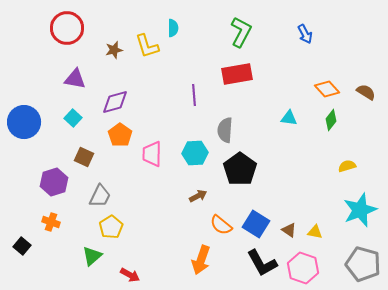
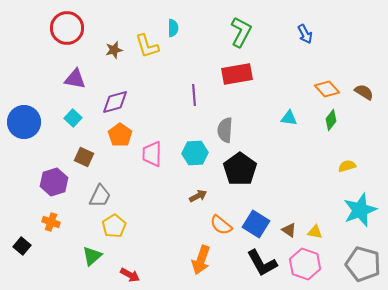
brown semicircle: moved 2 px left
yellow pentagon: moved 3 px right, 1 px up
pink hexagon: moved 2 px right, 4 px up
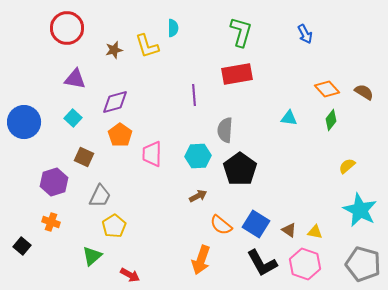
green L-shape: rotated 12 degrees counterclockwise
cyan hexagon: moved 3 px right, 3 px down
yellow semicircle: rotated 24 degrees counterclockwise
cyan star: rotated 24 degrees counterclockwise
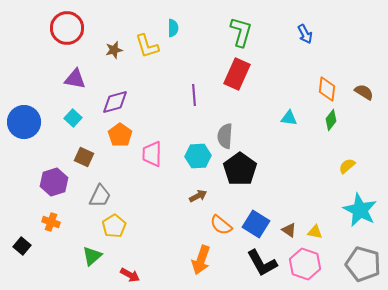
red rectangle: rotated 56 degrees counterclockwise
orange diamond: rotated 50 degrees clockwise
gray semicircle: moved 6 px down
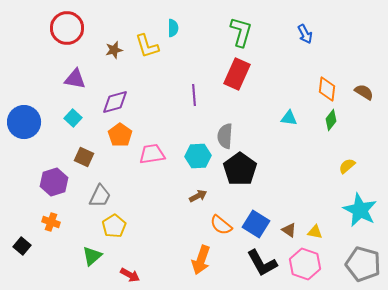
pink trapezoid: rotated 80 degrees clockwise
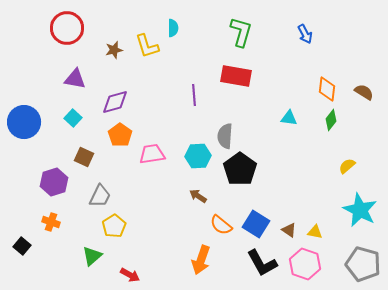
red rectangle: moved 1 px left, 2 px down; rotated 76 degrees clockwise
brown arrow: rotated 120 degrees counterclockwise
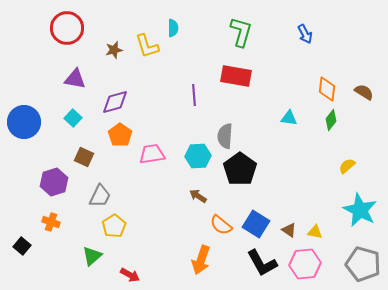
pink hexagon: rotated 24 degrees counterclockwise
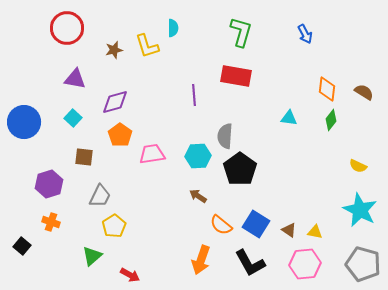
brown square: rotated 18 degrees counterclockwise
yellow semicircle: moved 11 px right; rotated 114 degrees counterclockwise
purple hexagon: moved 5 px left, 2 px down
black L-shape: moved 12 px left
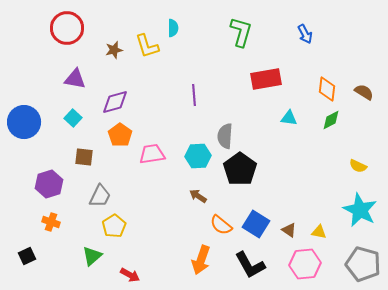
red rectangle: moved 30 px right, 3 px down; rotated 20 degrees counterclockwise
green diamond: rotated 25 degrees clockwise
yellow triangle: moved 4 px right
black square: moved 5 px right, 10 px down; rotated 24 degrees clockwise
black L-shape: moved 2 px down
